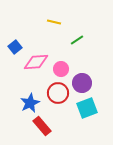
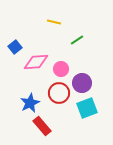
red circle: moved 1 px right
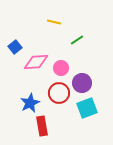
pink circle: moved 1 px up
red rectangle: rotated 30 degrees clockwise
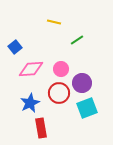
pink diamond: moved 5 px left, 7 px down
pink circle: moved 1 px down
red rectangle: moved 1 px left, 2 px down
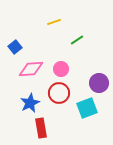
yellow line: rotated 32 degrees counterclockwise
purple circle: moved 17 px right
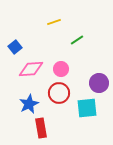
blue star: moved 1 px left, 1 px down
cyan square: rotated 15 degrees clockwise
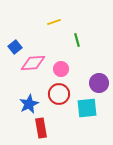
green line: rotated 72 degrees counterclockwise
pink diamond: moved 2 px right, 6 px up
red circle: moved 1 px down
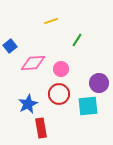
yellow line: moved 3 px left, 1 px up
green line: rotated 48 degrees clockwise
blue square: moved 5 px left, 1 px up
blue star: moved 1 px left
cyan square: moved 1 px right, 2 px up
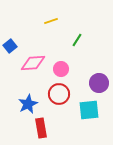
cyan square: moved 1 px right, 4 px down
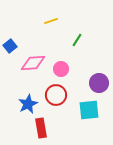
red circle: moved 3 px left, 1 px down
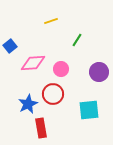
purple circle: moved 11 px up
red circle: moved 3 px left, 1 px up
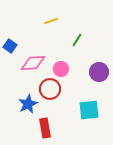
blue square: rotated 16 degrees counterclockwise
red circle: moved 3 px left, 5 px up
red rectangle: moved 4 px right
